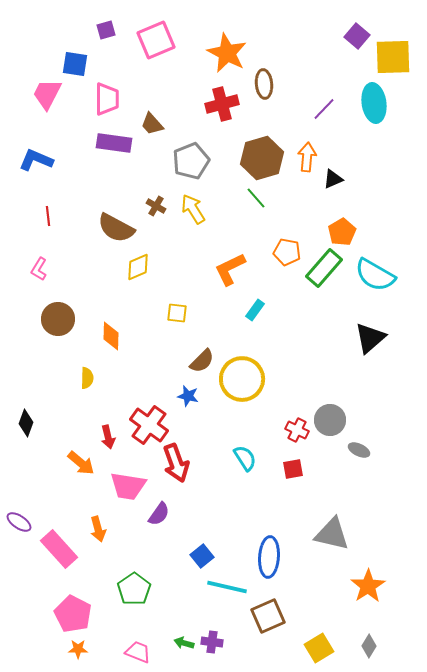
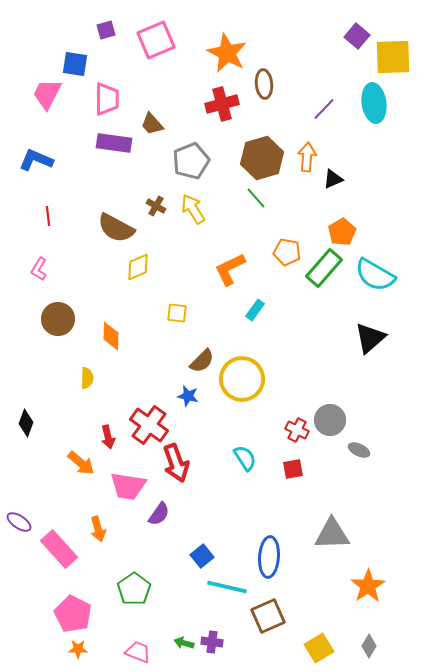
gray triangle at (332, 534): rotated 15 degrees counterclockwise
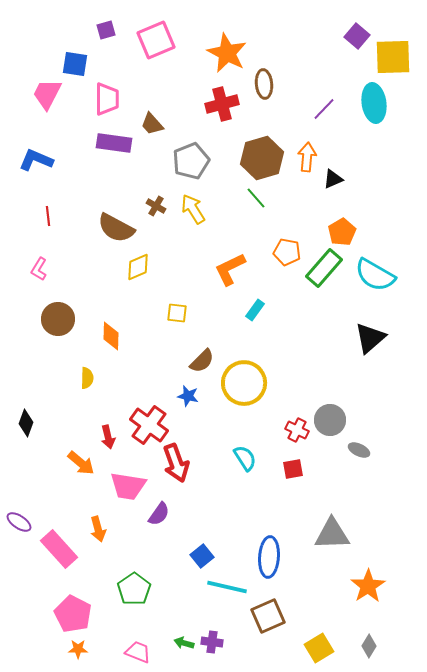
yellow circle at (242, 379): moved 2 px right, 4 px down
